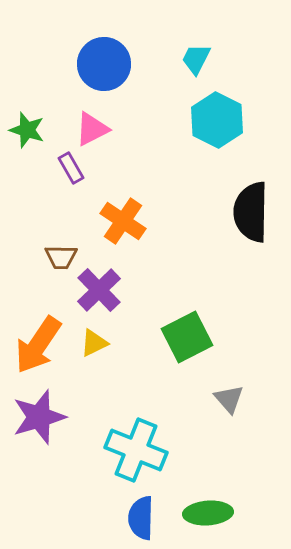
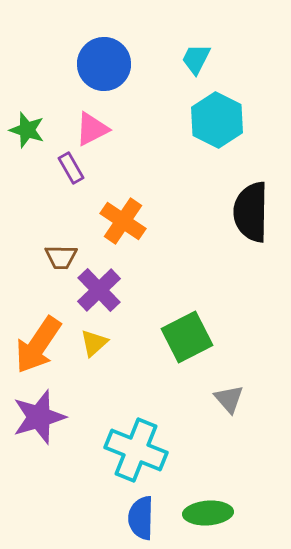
yellow triangle: rotated 16 degrees counterclockwise
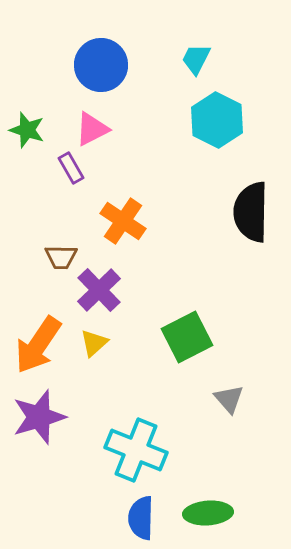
blue circle: moved 3 px left, 1 px down
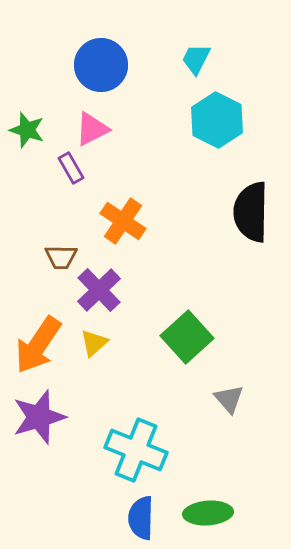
green square: rotated 15 degrees counterclockwise
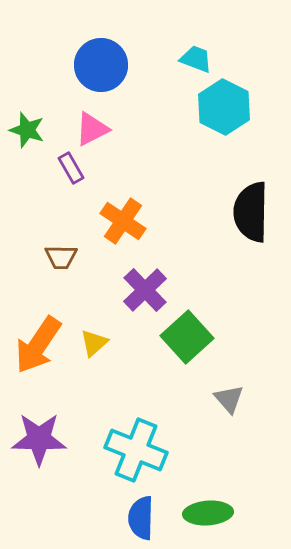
cyan trapezoid: rotated 84 degrees clockwise
cyan hexagon: moved 7 px right, 13 px up
purple cross: moved 46 px right
purple star: moved 22 px down; rotated 18 degrees clockwise
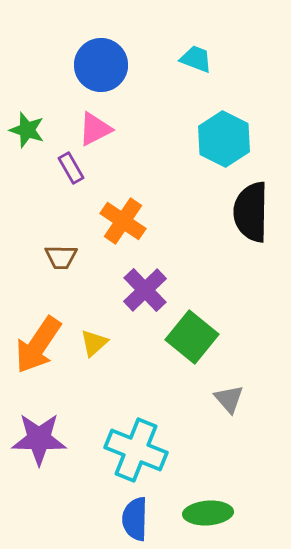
cyan hexagon: moved 32 px down
pink triangle: moved 3 px right
green square: moved 5 px right; rotated 9 degrees counterclockwise
blue semicircle: moved 6 px left, 1 px down
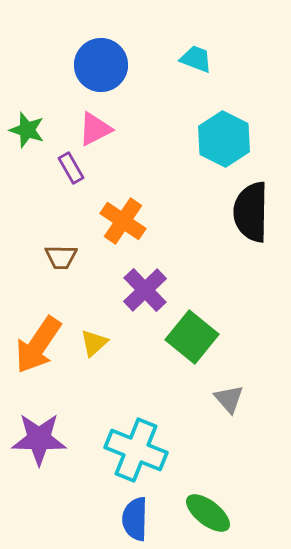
green ellipse: rotated 42 degrees clockwise
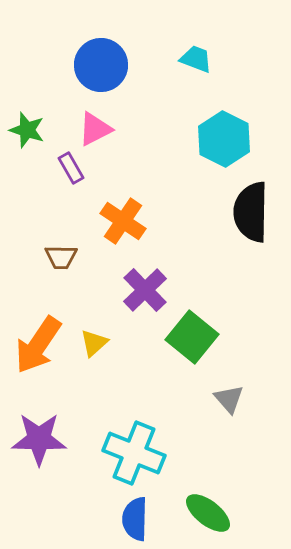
cyan cross: moved 2 px left, 3 px down
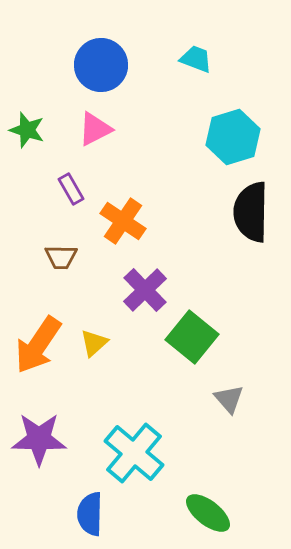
cyan hexagon: moved 9 px right, 2 px up; rotated 16 degrees clockwise
purple rectangle: moved 21 px down
cyan cross: rotated 18 degrees clockwise
blue semicircle: moved 45 px left, 5 px up
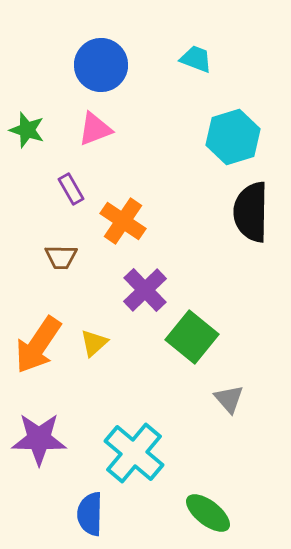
pink triangle: rotated 6 degrees clockwise
